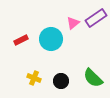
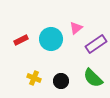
purple rectangle: moved 26 px down
pink triangle: moved 3 px right, 5 px down
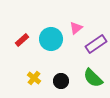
red rectangle: moved 1 px right; rotated 16 degrees counterclockwise
yellow cross: rotated 16 degrees clockwise
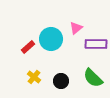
red rectangle: moved 6 px right, 7 px down
purple rectangle: rotated 35 degrees clockwise
yellow cross: moved 1 px up
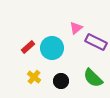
cyan circle: moved 1 px right, 9 px down
purple rectangle: moved 2 px up; rotated 25 degrees clockwise
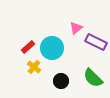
yellow cross: moved 10 px up
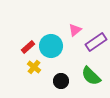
pink triangle: moved 1 px left, 2 px down
purple rectangle: rotated 60 degrees counterclockwise
cyan circle: moved 1 px left, 2 px up
green semicircle: moved 2 px left, 2 px up
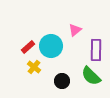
purple rectangle: moved 8 px down; rotated 55 degrees counterclockwise
black circle: moved 1 px right
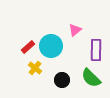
yellow cross: moved 1 px right, 1 px down
green semicircle: moved 2 px down
black circle: moved 1 px up
